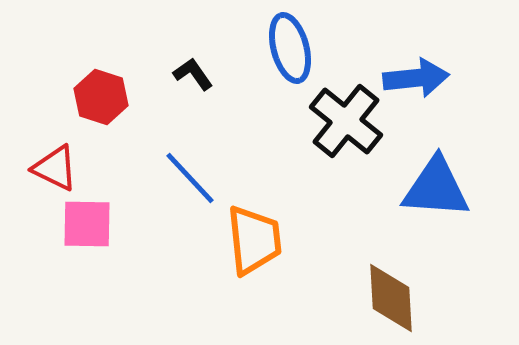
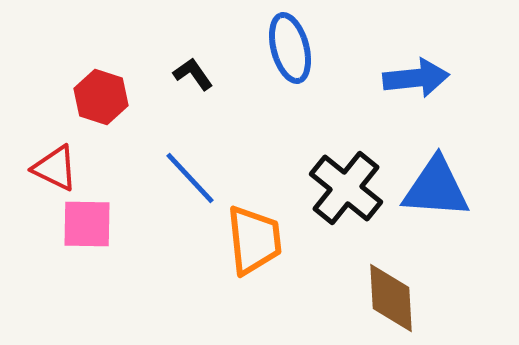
black cross: moved 67 px down
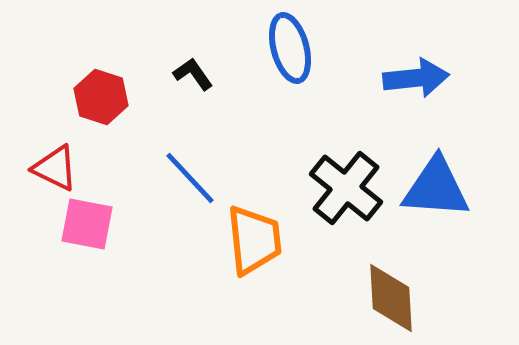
pink square: rotated 10 degrees clockwise
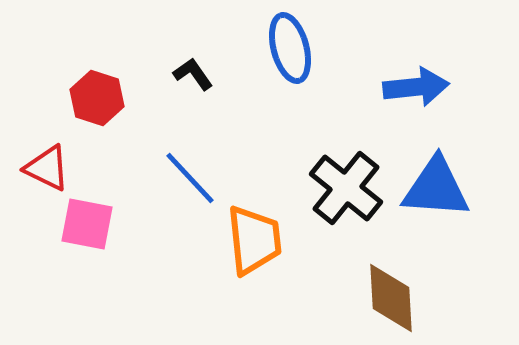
blue arrow: moved 9 px down
red hexagon: moved 4 px left, 1 px down
red triangle: moved 8 px left
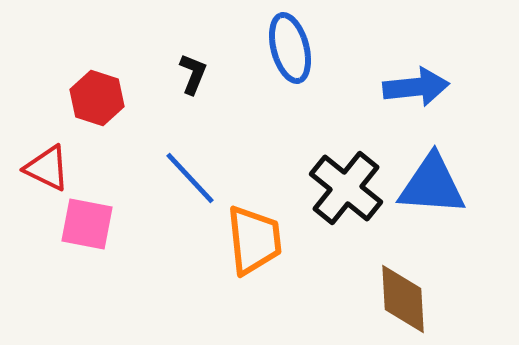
black L-shape: rotated 57 degrees clockwise
blue triangle: moved 4 px left, 3 px up
brown diamond: moved 12 px right, 1 px down
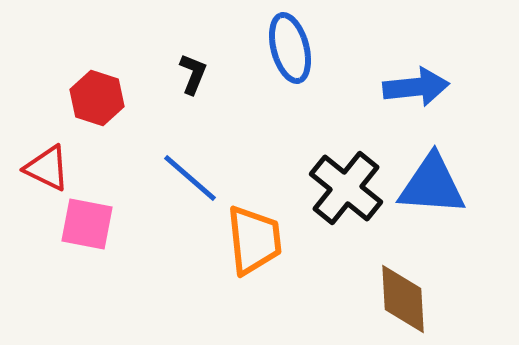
blue line: rotated 6 degrees counterclockwise
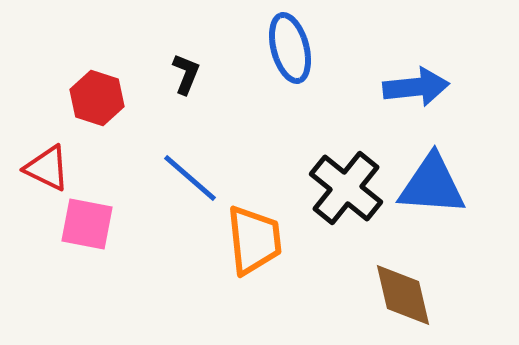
black L-shape: moved 7 px left
brown diamond: moved 4 px up; rotated 10 degrees counterclockwise
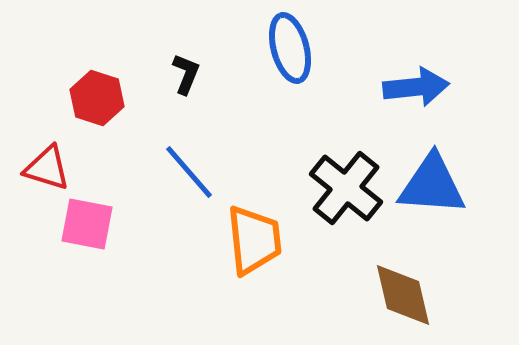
red triangle: rotated 9 degrees counterclockwise
blue line: moved 1 px left, 6 px up; rotated 8 degrees clockwise
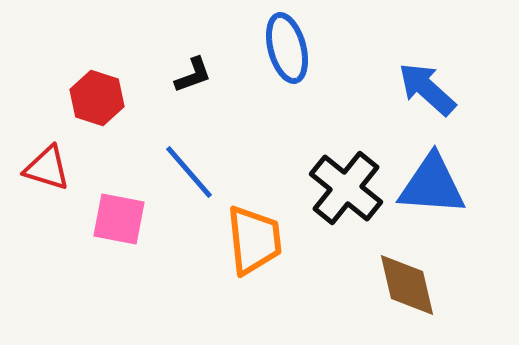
blue ellipse: moved 3 px left
black L-shape: moved 7 px right, 1 px down; rotated 48 degrees clockwise
blue arrow: moved 11 px right, 2 px down; rotated 132 degrees counterclockwise
pink square: moved 32 px right, 5 px up
brown diamond: moved 4 px right, 10 px up
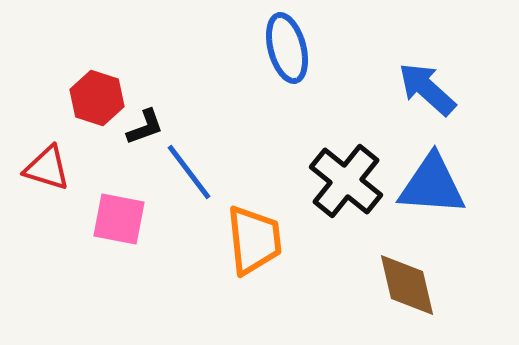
black L-shape: moved 48 px left, 52 px down
blue line: rotated 4 degrees clockwise
black cross: moved 7 px up
